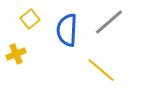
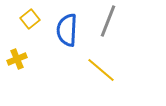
gray line: moved 1 px left, 1 px up; rotated 28 degrees counterclockwise
yellow cross: moved 1 px right, 5 px down
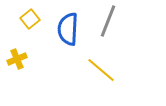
blue semicircle: moved 1 px right, 1 px up
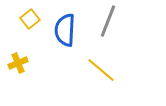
blue semicircle: moved 3 px left, 1 px down
yellow cross: moved 1 px right, 4 px down
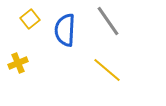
gray line: rotated 56 degrees counterclockwise
yellow line: moved 6 px right
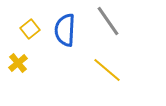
yellow square: moved 10 px down
yellow cross: rotated 18 degrees counterclockwise
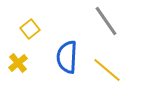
gray line: moved 2 px left
blue semicircle: moved 2 px right, 27 px down
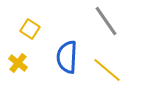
yellow square: rotated 18 degrees counterclockwise
yellow cross: rotated 12 degrees counterclockwise
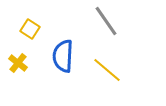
blue semicircle: moved 4 px left, 1 px up
